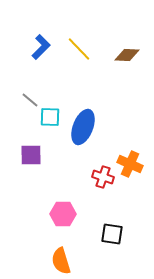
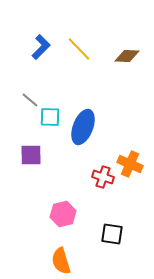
brown diamond: moved 1 px down
pink hexagon: rotated 15 degrees counterclockwise
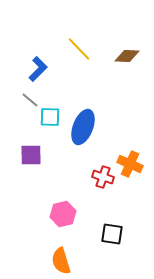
blue L-shape: moved 3 px left, 22 px down
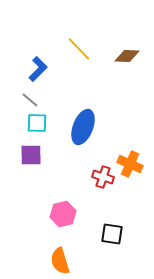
cyan square: moved 13 px left, 6 px down
orange semicircle: moved 1 px left
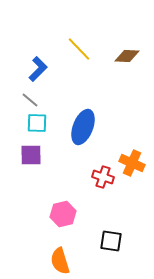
orange cross: moved 2 px right, 1 px up
black square: moved 1 px left, 7 px down
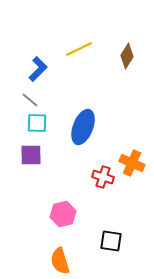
yellow line: rotated 72 degrees counterclockwise
brown diamond: rotated 60 degrees counterclockwise
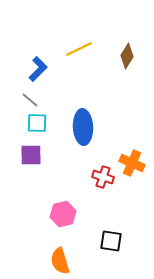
blue ellipse: rotated 24 degrees counterclockwise
